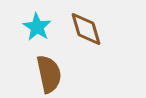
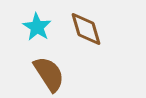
brown semicircle: rotated 21 degrees counterclockwise
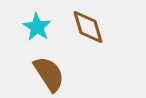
brown diamond: moved 2 px right, 2 px up
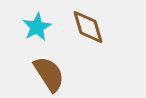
cyan star: rotated 12 degrees clockwise
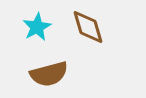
brown semicircle: rotated 108 degrees clockwise
